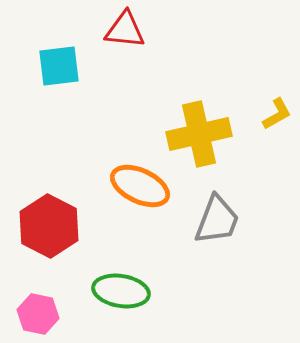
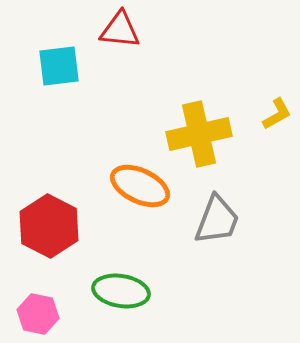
red triangle: moved 5 px left
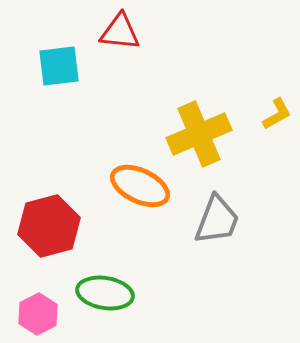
red triangle: moved 2 px down
yellow cross: rotated 10 degrees counterclockwise
red hexagon: rotated 18 degrees clockwise
green ellipse: moved 16 px left, 2 px down
pink hexagon: rotated 21 degrees clockwise
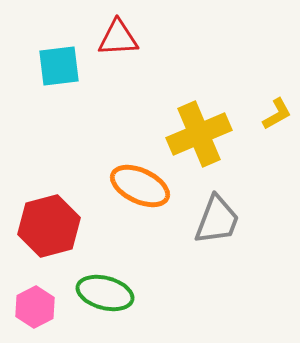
red triangle: moved 2 px left, 6 px down; rotated 9 degrees counterclockwise
green ellipse: rotated 6 degrees clockwise
pink hexagon: moved 3 px left, 7 px up
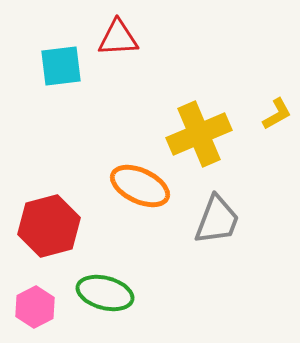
cyan square: moved 2 px right
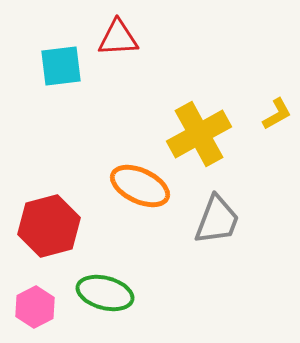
yellow cross: rotated 6 degrees counterclockwise
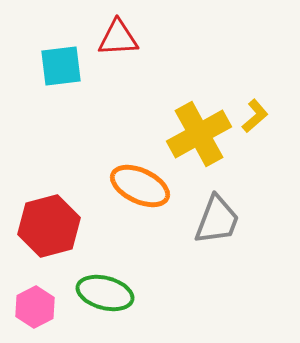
yellow L-shape: moved 22 px left, 2 px down; rotated 12 degrees counterclockwise
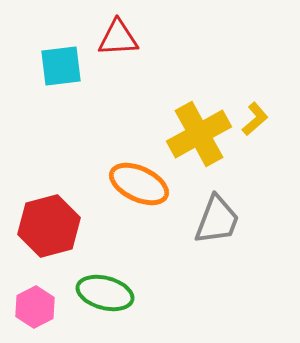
yellow L-shape: moved 3 px down
orange ellipse: moved 1 px left, 2 px up
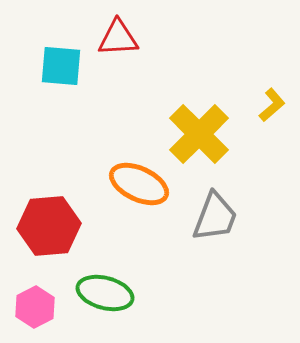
cyan square: rotated 12 degrees clockwise
yellow L-shape: moved 17 px right, 14 px up
yellow cross: rotated 16 degrees counterclockwise
gray trapezoid: moved 2 px left, 3 px up
red hexagon: rotated 10 degrees clockwise
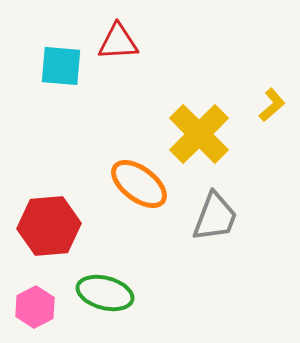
red triangle: moved 4 px down
orange ellipse: rotated 12 degrees clockwise
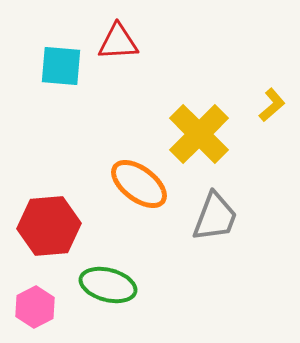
green ellipse: moved 3 px right, 8 px up
